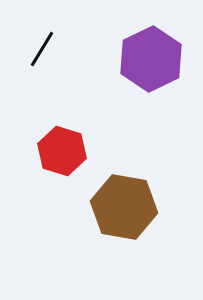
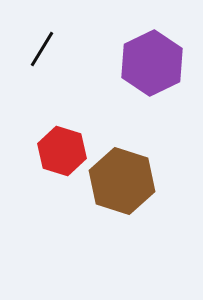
purple hexagon: moved 1 px right, 4 px down
brown hexagon: moved 2 px left, 26 px up; rotated 8 degrees clockwise
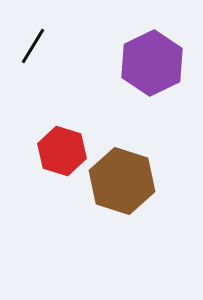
black line: moved 9 px left, 3 px up
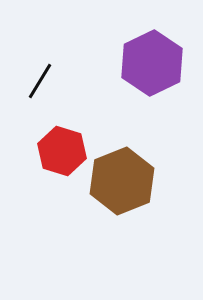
black line: moved 7 px right, 35 px down
brown hexagon: rotated 20 degrees clockwise
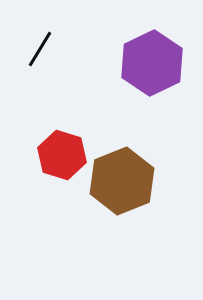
black line: moved 32 px up
red hexagon: moved 4 px down
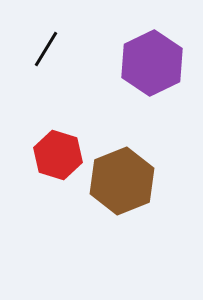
black line: moved 6 px right
red hexagon: moved 4 px left
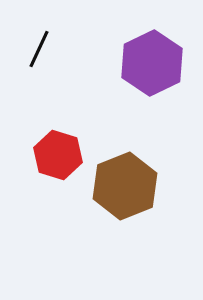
black line: moved 7 px left; rotated 6 degrees counterclockwise
brown hexagon: moved 3 px right, 5 px down
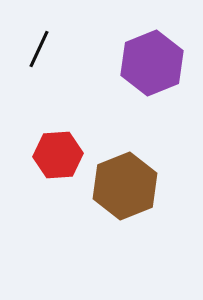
purple hexagon: rotated 4 degrees clockwise
red hexagon: rotated 21 degrees counterclockwise
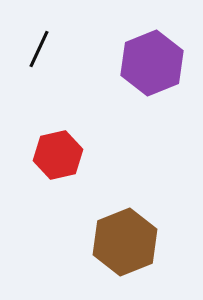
red hexagon: rotated 9 degrees counterclockwise
brown hexagon: moved 56 px down
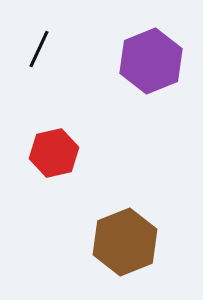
purple hexagon: moved 1 px left, 2 px up
red hexagon: moved 4 px left, 2 px up
